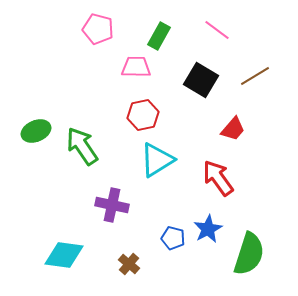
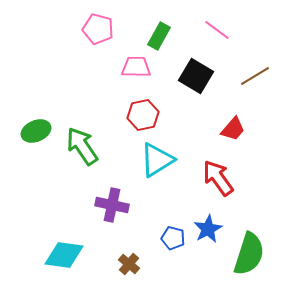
black square: moved 5 px left, 4 px up
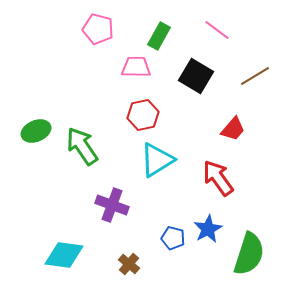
purple cross: rotated 8 degrees clockwise
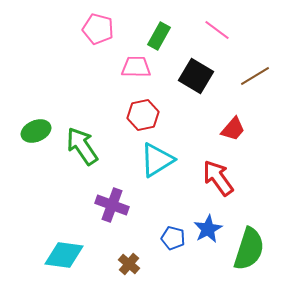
green semicircle: moved 5 px up
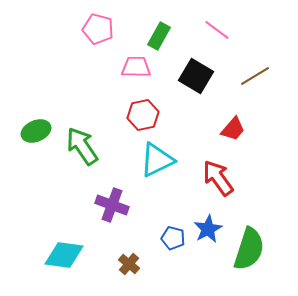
cyan triangle: rotated 6 degrees clockwise
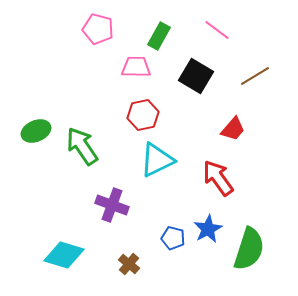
cyan diamond: rotated 9 degrees clockwise
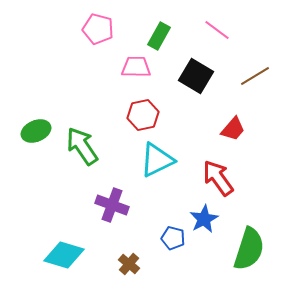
blue star: moved 4 px left, 10 px up
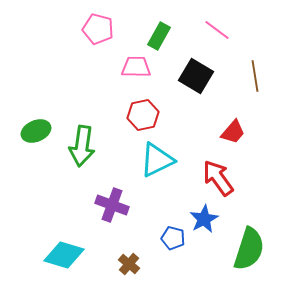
brown line: rotated 68 degrees counterclockwise
red trapezoid: moved 3 px down
green arrow: rotated 138 degrees counterclockwise
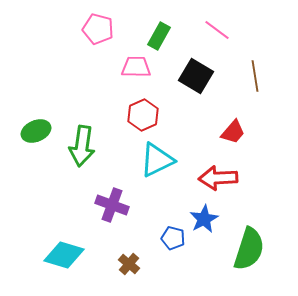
red hexagon: rotated 12 degrees counterclockwise
red arrow: rotated 57 degrees counterclockwise
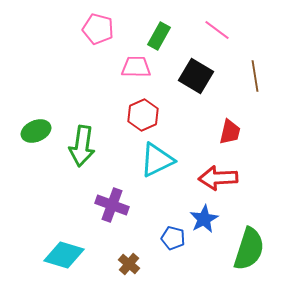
red trapezoid: moved 3 px left; rotated 28 degrees counterclockwise
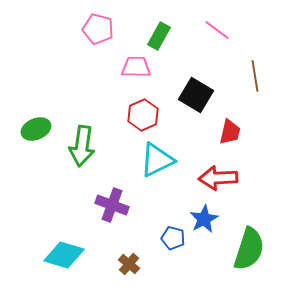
black square: moved 19 px down
green ellipse: moved 2 px up
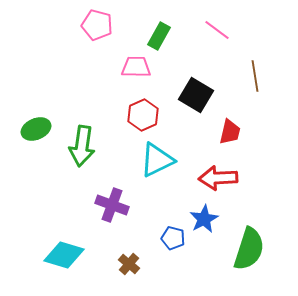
pink pentagon: moved 1 px left, 4 px up
